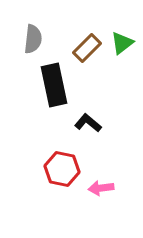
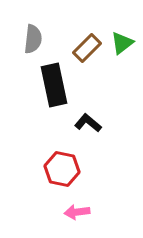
pink arrow: moved 24 px left, 24 px down
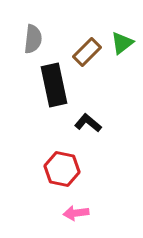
brown rectangle: moved 4 px down
pink arrow: moved 1 px left, 1 px down
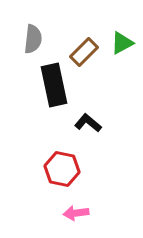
green triangle: rotated 10 degrees clockwise
brown rectangle: moved 3 px left
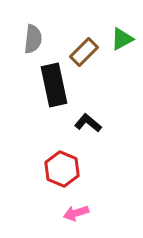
green triangle: moved 4 px up
red hexagon: rotated 12 degrees clockwise
pink arrow: rotated 10 degrees counterclockwise
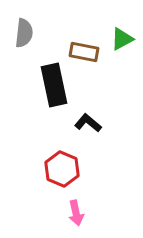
gray semicircle: moved 9 px left, 6 px up
brown rectangle: rotated 56 degrees clockwise
pink arrow: rotated 85 degrees counterclockwise
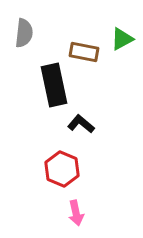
black L-shape: moved 7 px left, 1 px down
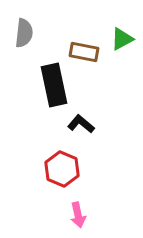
pink arrow: moved 2 px right, 2 px down
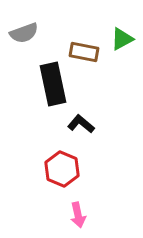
gray semicircle: rotated 64 degrees clockwise
black rectangle: moved 1 px left, 1 px up
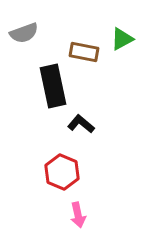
black rectangle: moved 2 px down
red hexagon: moved 3 px down
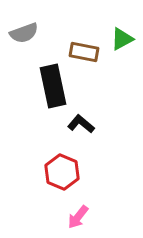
pink arrow: moved 2 px down; rotated 50 degrees clockwise
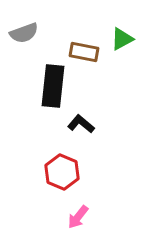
black rectangle: rotated 18 degrees clockwise
